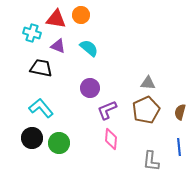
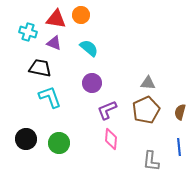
cyan cross: moved 4 px left, 1 px up
purple triangle: moved 4 px left, 3 px up
black trapezoid: moved 1 px left
purple circle: moved 2 px right, 5 px up
cyan L-shape: moved 9 px right, 11 px up; rotated 20 degrees clockwise
black circle: moved 6 px left, 1 px down
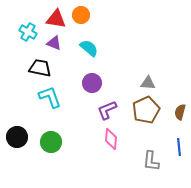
cyan cross: rotated 12 degrees clockwise
black circle: moved 9 px left, 2 px up
green circle: moved 8 px left, 1 px up
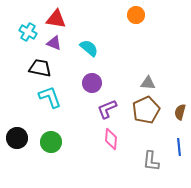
orange circle: moved 55 px right
purple L-shape: moved 1 px up
black circle: moved 1 px down
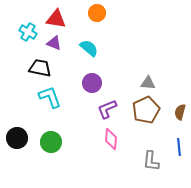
orange circle: moved 39 px left, 2 px up
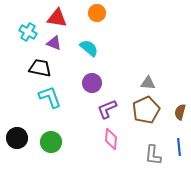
red triangle: moved 1 px right, 1 px up
gray L-shape: moved 2 px right, 6 px up
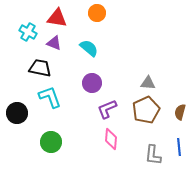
black circle: moved 25 px up
